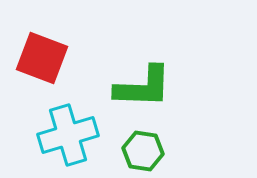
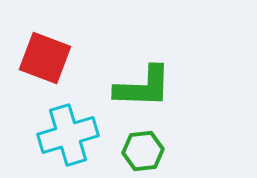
red square: moved 3 px right
green hexagon: rotated 15 degrees counterclockwise
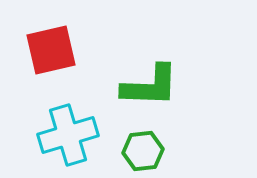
red square: moved 6 px right, 8 px up; rotated 34 degrees counterclockwise
green L-shape: moved 7 px right, 1 px up
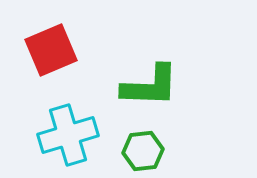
red square: rotated 10 degrees counterclockwise
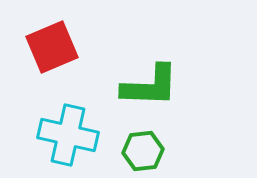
red square: moved 1 px right, 3 px up
cyan cross: rotated 30 degrees clockwise
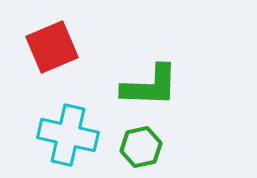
green hexagon: moved 2 px left, 4 px up; rotated 6 degrees counterclockwise
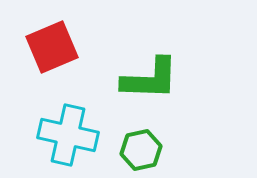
green L-shape: moved 7 px up
green hexagon: moved 3 px down
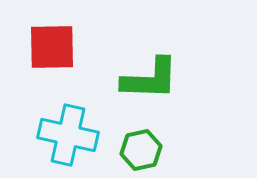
red square: rotated 22 degrees clockwise
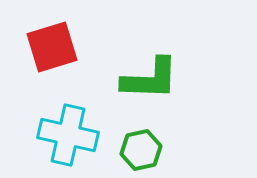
red square: rotated 16 degrees counterclockwise
